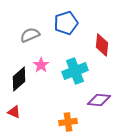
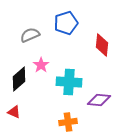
cyan cross: moved 6 px left, 11 px down; rotated 25 degrees clockwise
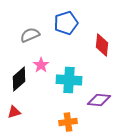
cyan cross: moved 2 px up
red triangle: rotated 40 degrees counterclockwise
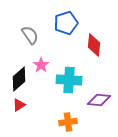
gray semicircle: rotated 78 degrees clockwise
red diamond: moved 8 px left
red triangle: moved 5 px right, 7 px up; rotated 16 degrees counterclockwise
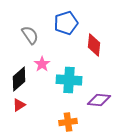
pink star: moved 1 px right, 1 px up
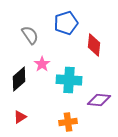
red triangle: moved 1 px right, 12 px down
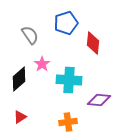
red diamond: moved 1 px left, 2 px up
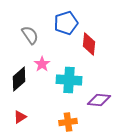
red diamond: moved 4 px left, 1 px down
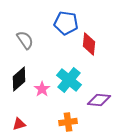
blue pentagon: rotated 25 degrees clockwise
gray semicircle: moved 5 px left, 5 px down
pink star: moved 25 px down
cyan cross: rotated 35 degrees clockwise
red triangle: moved 1 px left, 7 px down; rotated 16 degrees clockwise
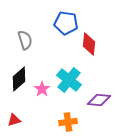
gray semicircle: rotated 18 degrees clockwise
red triangle: moved 5 px left, 4 px up
